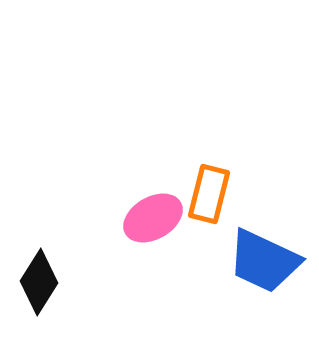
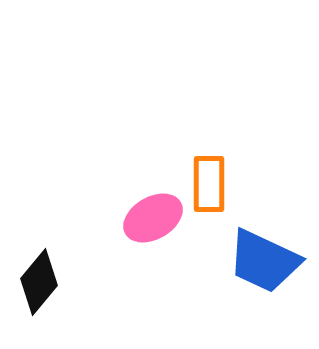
orange rectangle: moved 10 px up; rotated 14 degrees counterclockwise
black diamond: rotated 8 degrees clockwise
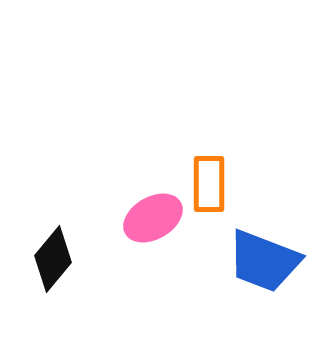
blue trapezoid: rotated 4 degrees counterclockwise
black diamond: moved 14 px right, 23 px up
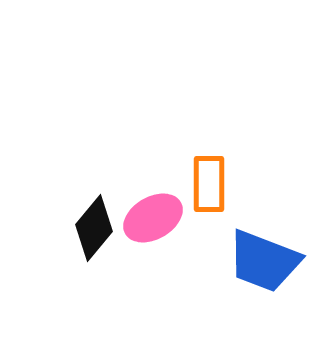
black diamond: moved 41 px right, 31 px up
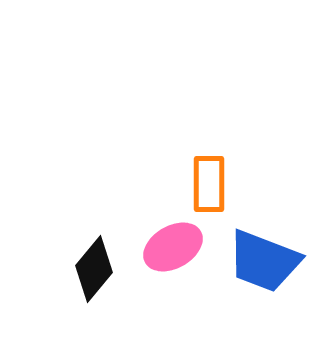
pink ellipse: moved 20 px right, 29 px down
black diamond: moved 41 px down
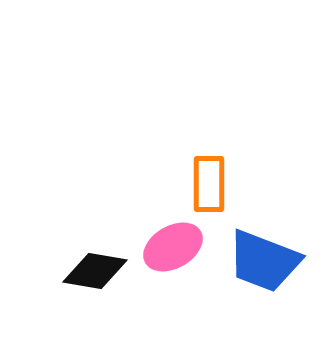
black diamond: moved 1 px right, 2 px down; rotated 60 degrees clockwise
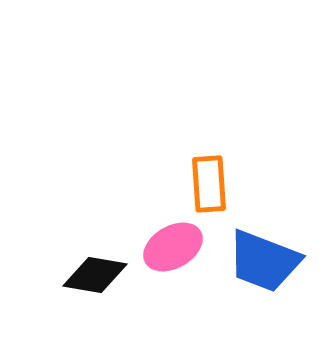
orange rectangle: rotated 4 degrees counterclockwise
black diamond: moved 4 px down
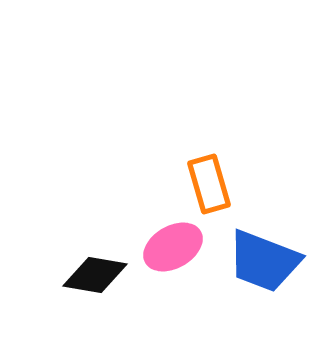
orange rectangle: rotated 12 degrees counterclockwise
